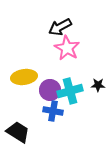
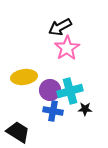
pink star: rotated 10 degrees clockwise
black star: moved 13 px left, 24 px down
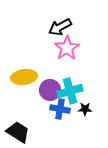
blue cross: moved 7 px right, 2 px up
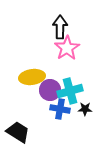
black arrow: rotated 120 degrees clockwise
yellow ellipse: moved 8 px right
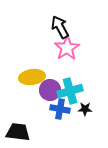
black arrow: rotated 30 degrees counterclockwise
black trapezoid: rotated 25 degrees counterclockwise
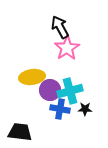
black trapezoid: moved 2 px right
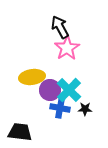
cyan cross: moved 1 px left, 1 px up; rotated 30 degrees counterclockwise
blue cross: moved 1 px up
